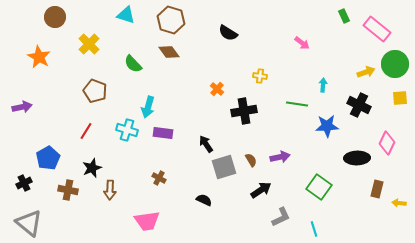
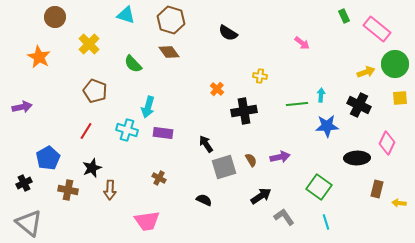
cyan arrow at (323, 85): moved 2 px left, 10 px down
green line at (297, 104): rotated 15 degrees counterclockwise
black arrow at (261, 190): moved 6 px down
gray L-shape at (281, 217): moved 3 px right; rotated 100 degrees counterclockwise
cyan line at (314, 229): moved 12 px right, 7 px up
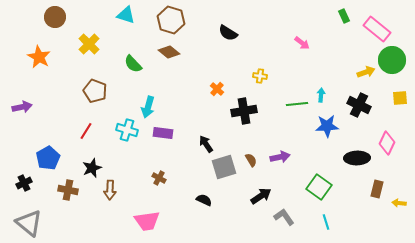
brown diamond at (169, 52): rotated 15 degrees counterclockwise
green circle at (395, 64): moved 3 px left, 4 px up
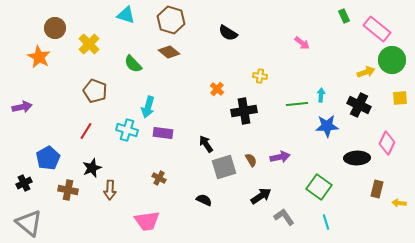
brown circle at (55, 17): moved 11 px down
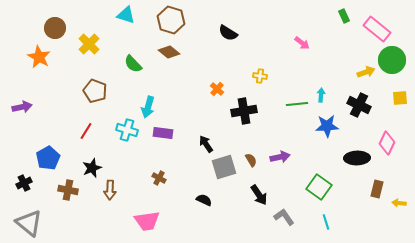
black arrow at (261, 196): moved 2 px left, 1 px up; rotated 90 degrees clockwise
